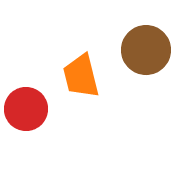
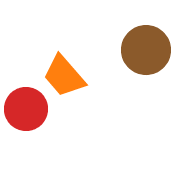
orange trapezoid: moved 17 px left; rotated 27 degrees counterclockwise
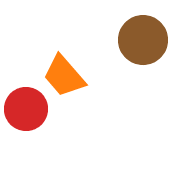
brown circle: moved 3 px left, 10 px up
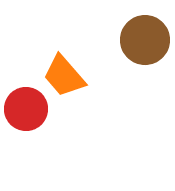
brown circle: moved 2 px right
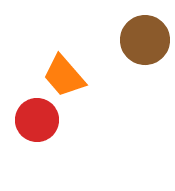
red circle: moved 11 px right, 11 px down
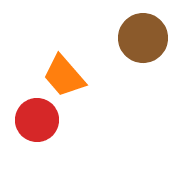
brown circle: moved 2 px left, 2 px up
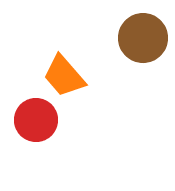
red circle: moved 1 px left
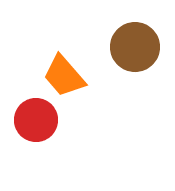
brown circle: moved 8 px left, 9 px down
